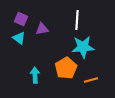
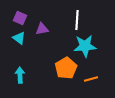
purple square: moved 1 px left, 1 px up
cyan star: moved 2 px right, 1 px up
cyan arrow: moved 15 px left
orange line: moved 1 px up
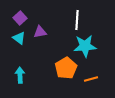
purple square: rotated 24 degrees clockwise
purple triangle: moved 2 px left, 3 px down
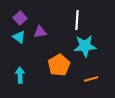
cyan triangle: moved 1 px up
orange pentagon: moved 7 px left, 3 px up
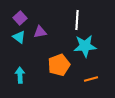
orange pentagon: rotated 10 degrees clockwise
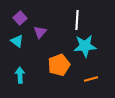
purple triangle: rotated 40 degrees counterclockwise
cyan triangle: moved 2 px left, 4 px down
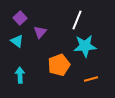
white line: rotated 18 degrees clockwise
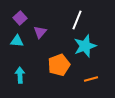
cyan triangle: rotated 32 degrees counterclockwise
cyan star: rotated 15 degrees counterclockwise
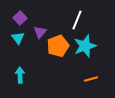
cyan triangle: moved 1 px right, 3 px up; rotated 48 degrees clockwise
orange pentagon: moved 1 px left, 19 px up
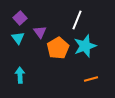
purple triangle: rotated 16 degrees counterclockwise
orange pentagon: moved 2 px down; rotated 10 degrees counterclockwise
